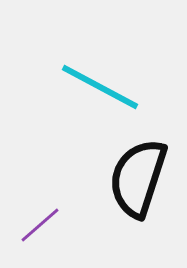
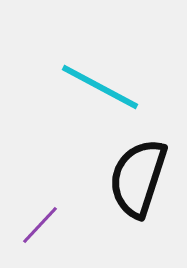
purple line: rotated 6 degrees counterclockwise
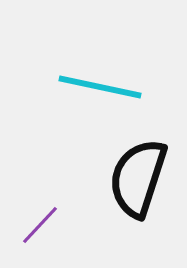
cyan line: rotated 16 degrees counterclockwise
